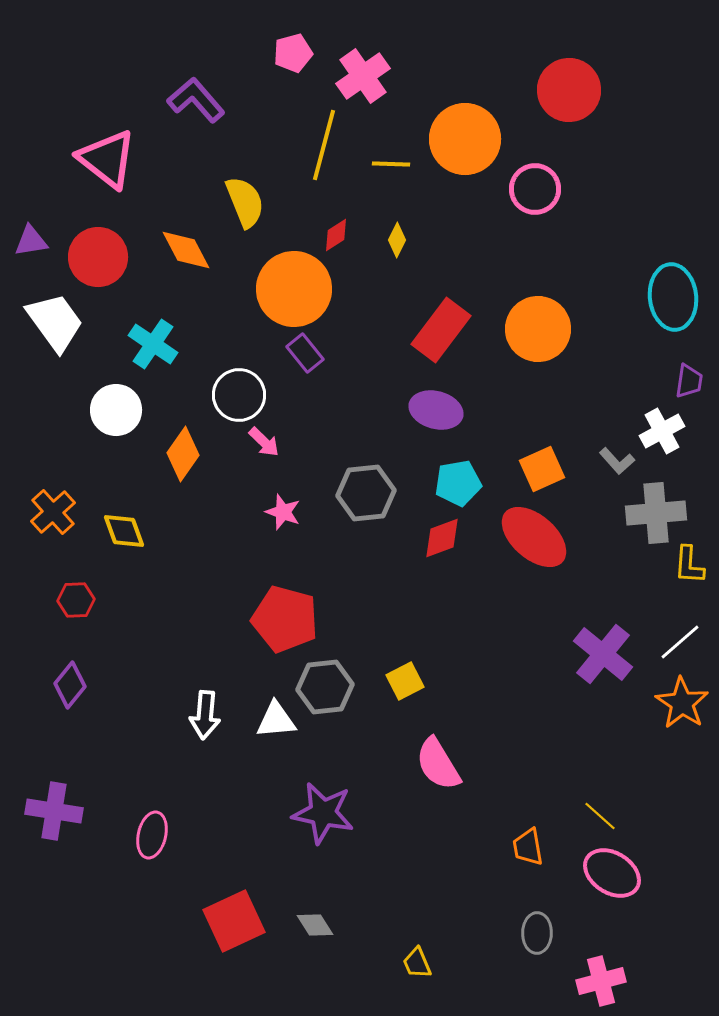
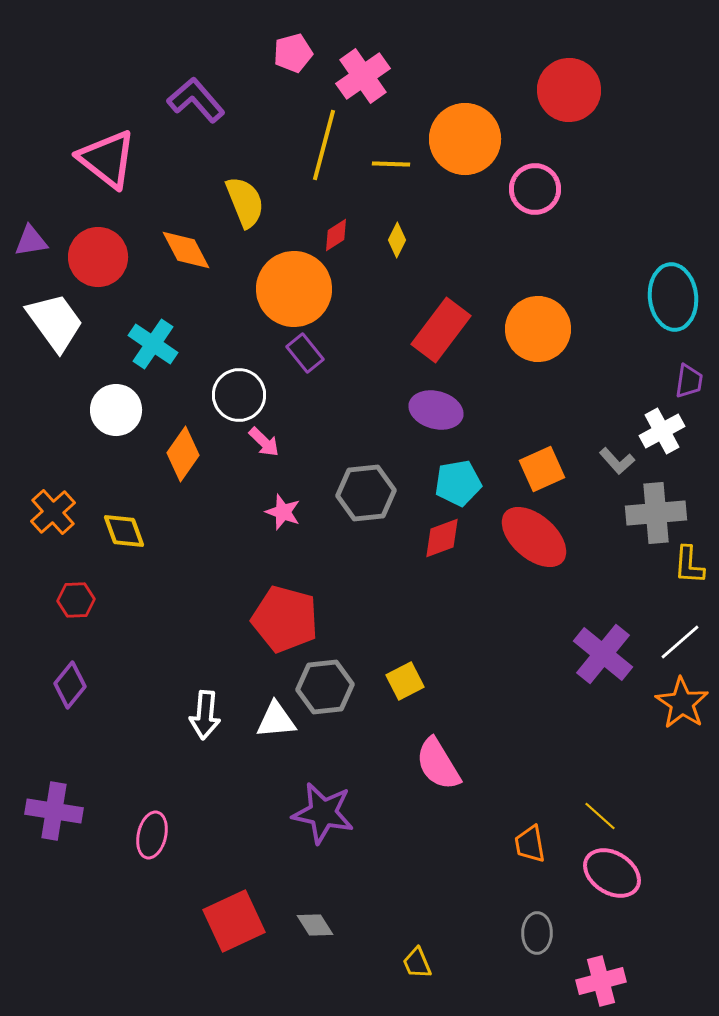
orange trapezoid at (528, 847): moved 2 px right, 3 px up
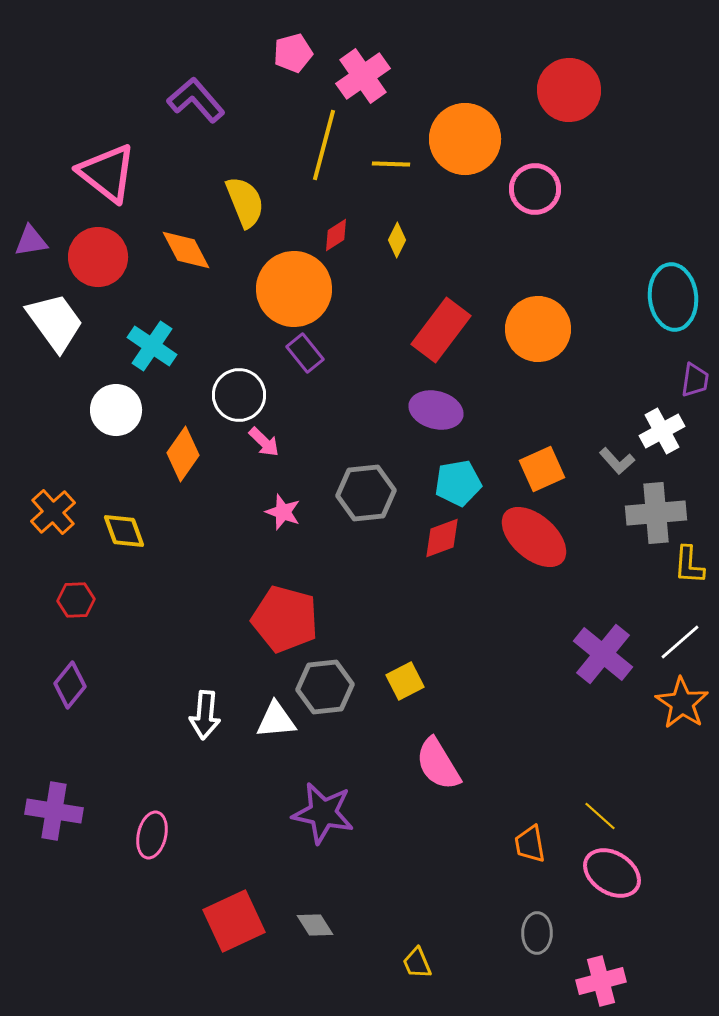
pink triangle at (107, 159): moved 14 px down
cyan cross at (153, 344): moved 1 px left, 2 px down
purple trapezoid at (689, 381): moved 6 px right, 1 px up
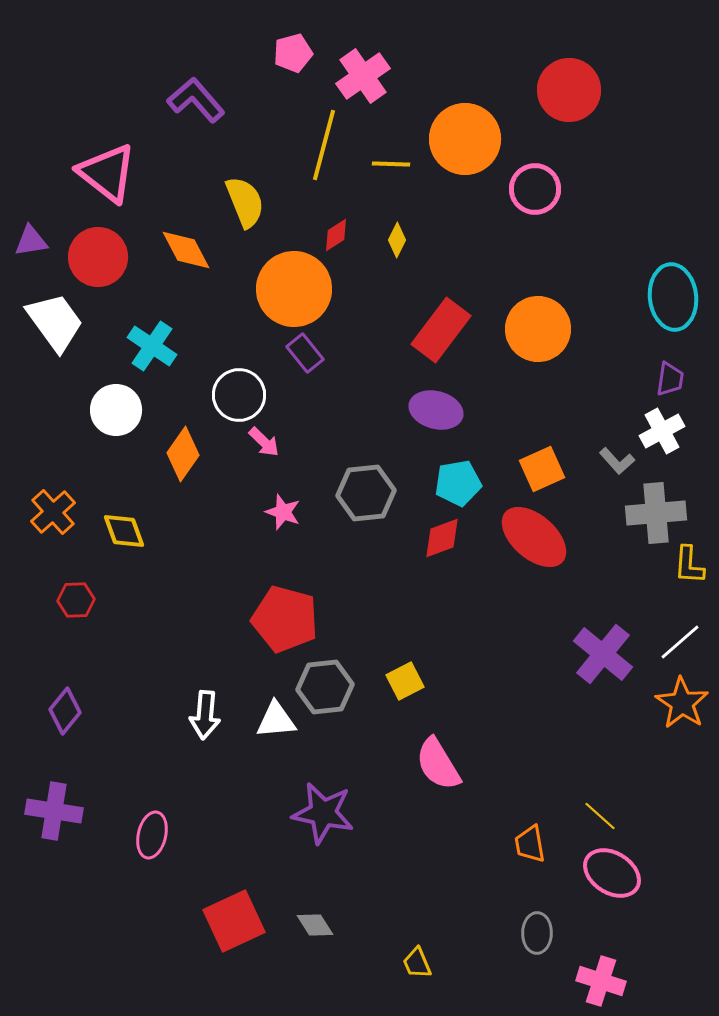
purple trapezoid at (695, 380): moved 25 px left, 1 px up
purple diamond at (70, 685): moved 5 px left, 26 px down
pink cross at (601, 981): rotated 33 degrees clockwise
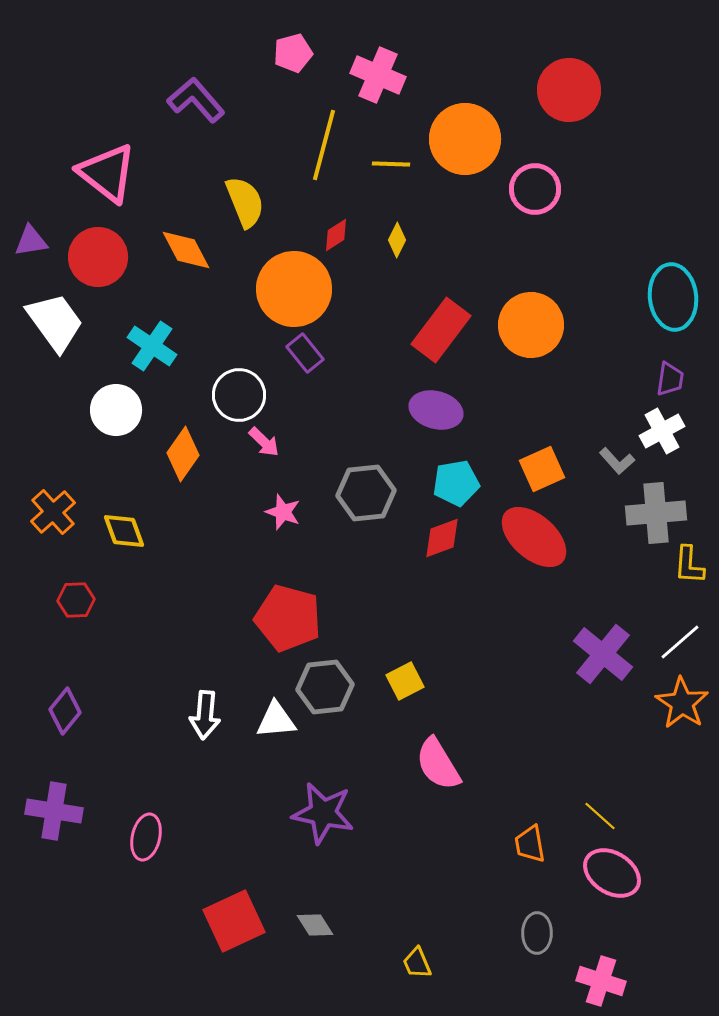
pink cross at (363, 76): moved 15 px right, 1 px up; rotated 32 degrees counterclockwise
orange circle at (538, 329): moved 7 px left, 4 px up
cyan pentagon at (458, 483): moved 2 px left
red pentagon at (285, 619): moved 3 px right, 1 px up
pink ellipse at (152, 835): moved 6 px left, 2 px down
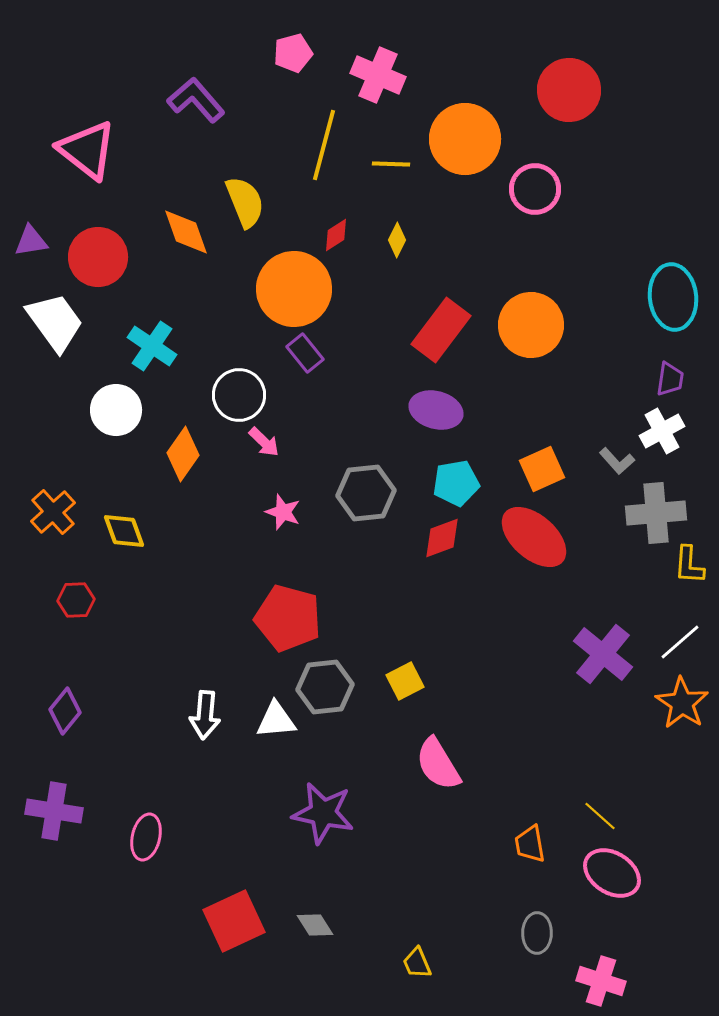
pink triangle at (107, 173): moved 20 px left, 23 px up
orange diamond at (186, 250): moved 18 px up; rotated 8 degrees clockwise
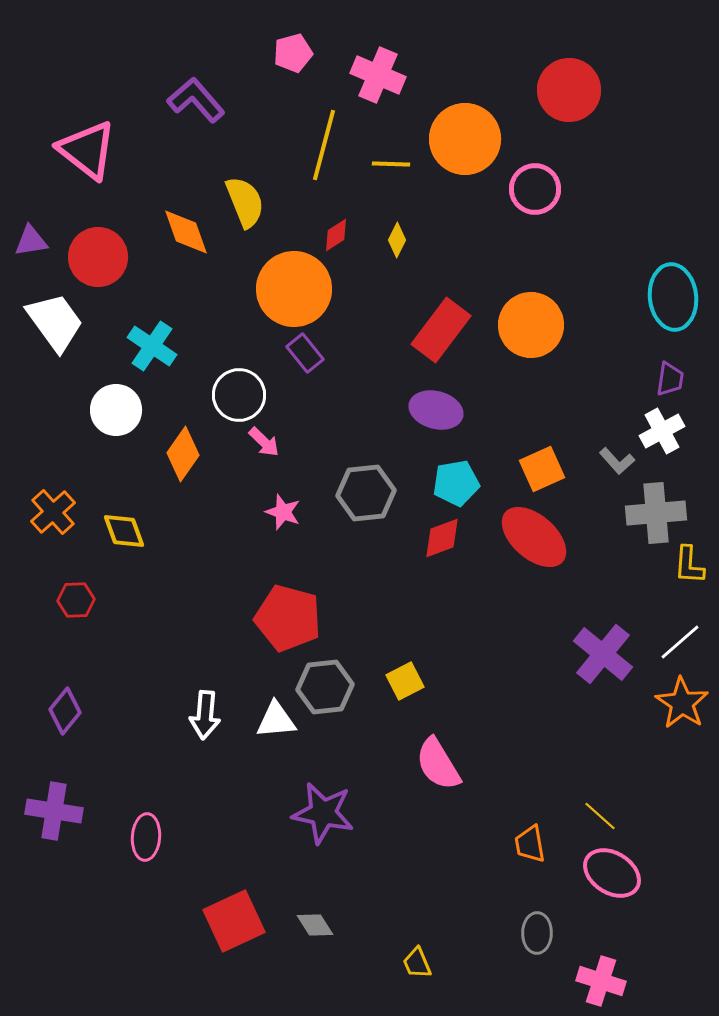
pink ellipse at (146, 837): rotated 9 degrees counterclockwise
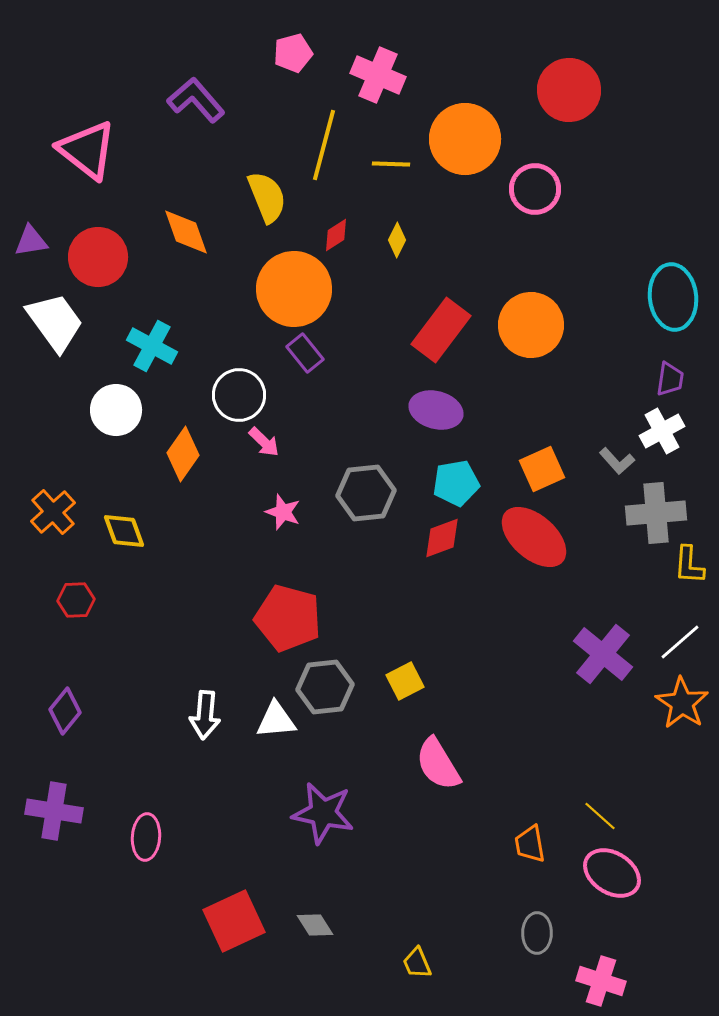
yellow semicircle at (245, 202): moved 22 px right, 5 px up
cyan cross at (152, 346): rotated 6 degrees counterclockwise
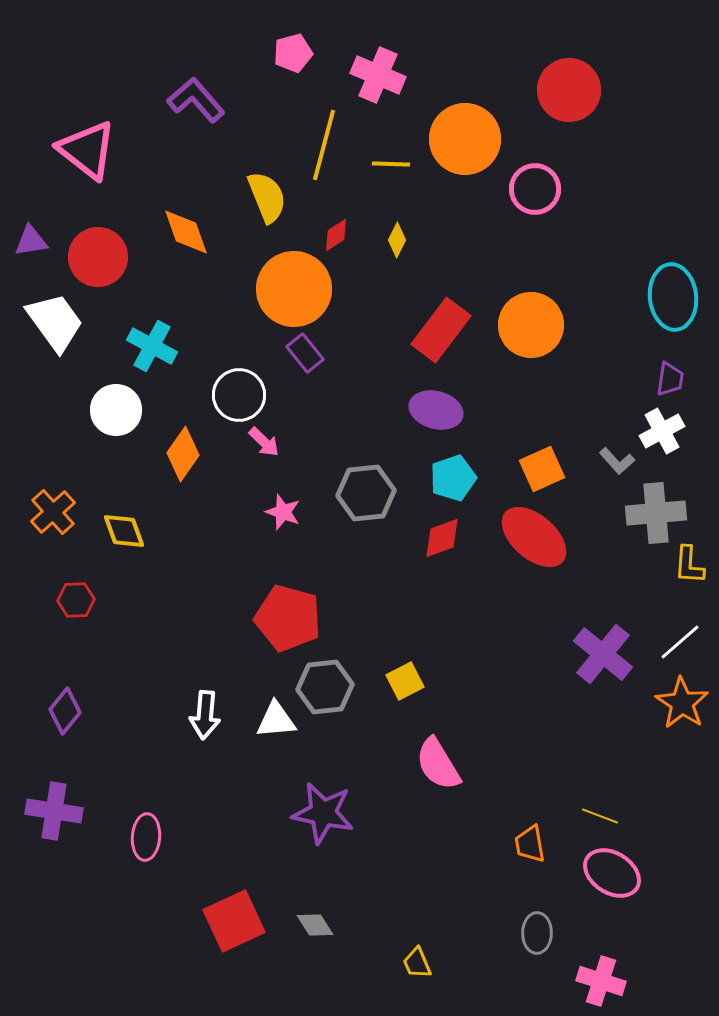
cyan pentagon at (456, 483): moved 3 px left, 5 px up; rotated 9 degrees counterclockwise
yellow line at (600, 816): rotated 21 degrees counterclockwise
